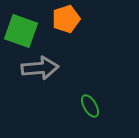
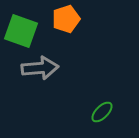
green ellipse: moved 12 px right, 6 px down; rotated 75 degrees clockwise
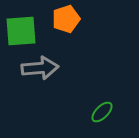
green square: rotated 24 degrees counterclockwise
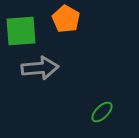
orange pentagon: rotated 24 degrees counterclockwise
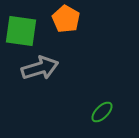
green square: rotated 12 degrees clockwise
gray arrow: rotated 12 degrees counterclockwise
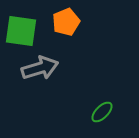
orange pentagon: moved 3 px down; rotated 20 degrees clockwise
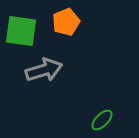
gray arrow: moved 4 px right, 2 px down
green ellipse: moved 8 px down
